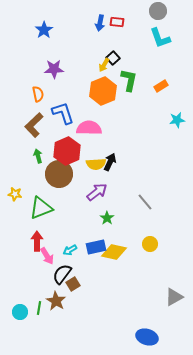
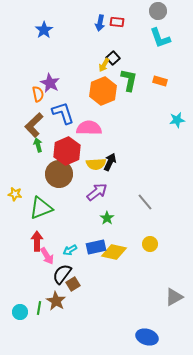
purple star: moved 4 px left, 14 px down; rotated 30 degrees clockwise
orange rectangle: moved 1 px left, 5 px up; rotated 48 degrees clockwise
green arrow: moved 11 px up
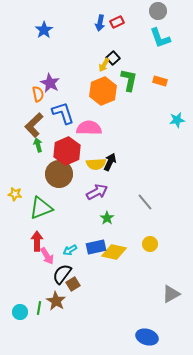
red rectangle: rotated 32 degrees counterclockwise
purple arrow: rotated 10 degrees clockwise
gray triangle: moved 3 px left, 3 px up
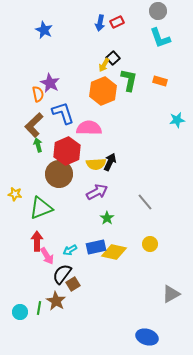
blue star: rotated 12 degrees counterclockwise
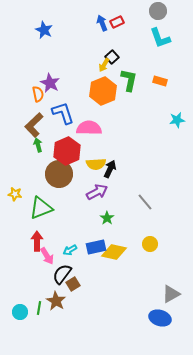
blue arrow: moved 2 px right; rotated 147 degrees clockwise
black square: moved 1 px left, 1 px up
black arrow: moved 7 px down
blue ellipse: moved 13 px right, 19 px up
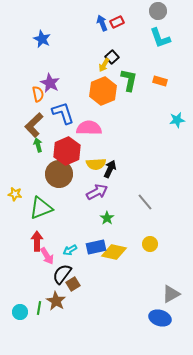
blue star: moved 2 px left, 9 px down
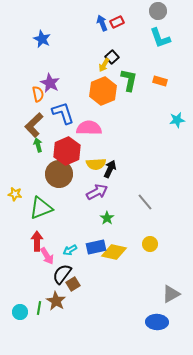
blue ellipse: moved 3 px left, 4 px down; rotated 15 degrees counterclockwise
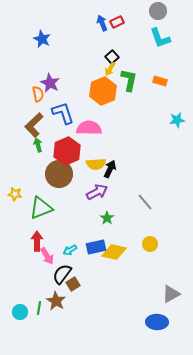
yellow arrow: moved 6 px right, 4 px down
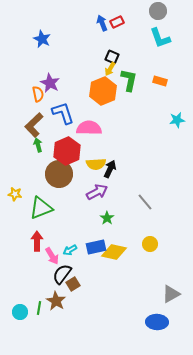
black square: rotated 24 degrees counterclockwise
pink arrow: moved 5 px right
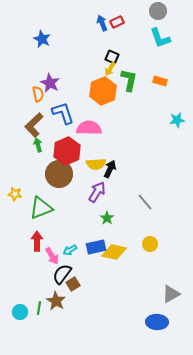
purple arrow: rotated 30 degrees counterclockwise
